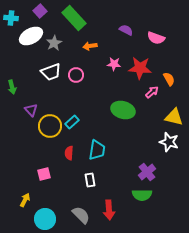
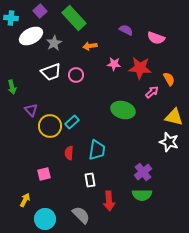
purple cross: moved 4 px left
red arrow: moved 9 px up
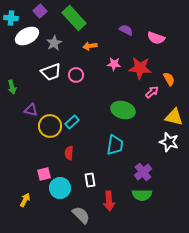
white ellipse: moved 4 px left
purple triangle: rotated 32 degrees counterclockwise
cyan trapezoid: moved 18 px right, 5 px up
cyan circle: moved 15 px right, 31 px up
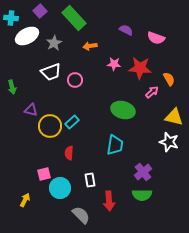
pink circle: moved 1 px left, 5 px down
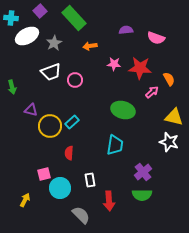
purple semicircle: rotated 32 degrees counterclockwise
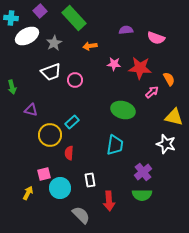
yellow circle: moved 9 px down
white star: moved 3 px left, 2 px down
yellow arrow: moved 3 px right, 7 px up
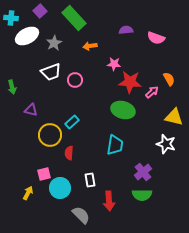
red star: moved 10 px left, 14 px down
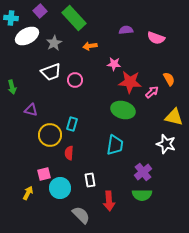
cyan rectangle: moved 2 px down; rotated 32 degrees counterclockwise
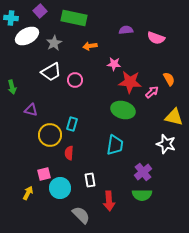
green rectangle: rotated 35 degrees counterclockwise
white trapezoid: rotated 10 degrees counterclockwise
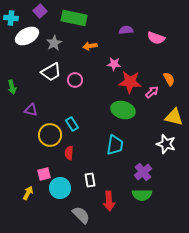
cyan rectangle: rotated 48 degrees counterclockwise
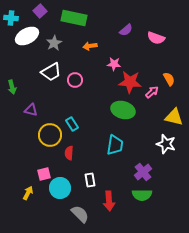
purple semicircle: rotated 144 degrees clockwise
gray semicircle: moved 1 px left, 1 px up
